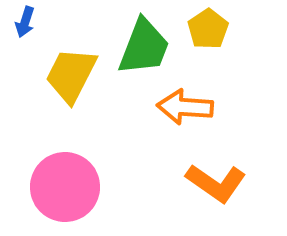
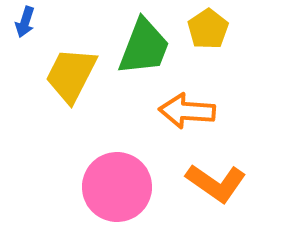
orange arrow: moved 2 px right, 4 px down
pink circle: moved 52 px right
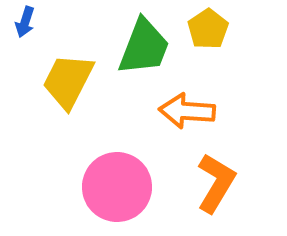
yellow trapezoid: moved 3 px left, 6 px down
orange L-shape: rotated 94 degrees counterclockwise
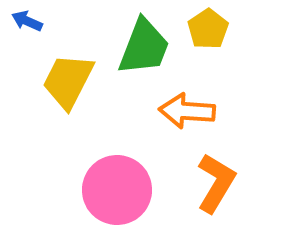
blue arrow: moved 2 px right, 1 px up; rotated 96 degrees clockwise
pink circle: moved 3 px down
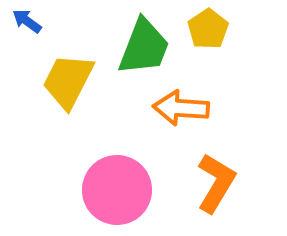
blue arrow: rotated 12 degrees clockwise
orange arrow: moved 6 px left, 3 px up
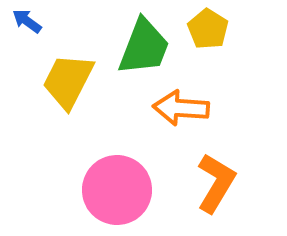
yellow pentagon: rotated 6 degrees counterclockwise
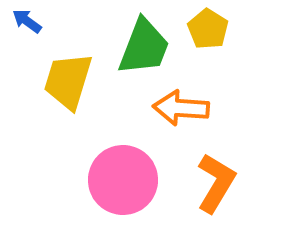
yellow trapezoid: rotated 10 degrees counterclockwise
pink circle: moved 6 px right, 10 px up
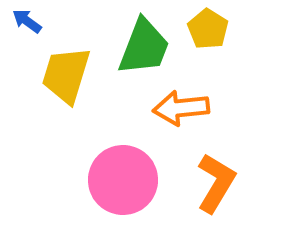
yellow trapezoid: moved 2 px left, 6 px up
orange arrow: rotated 10 degrees counterclockwise
